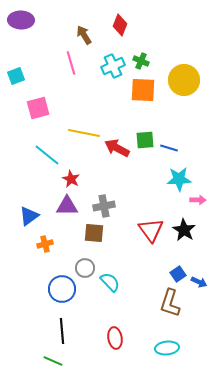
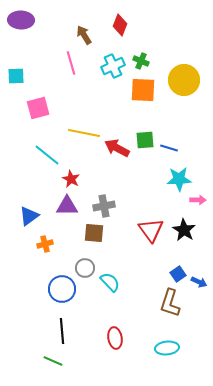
cyan square: rotated 18 degrees clockwise
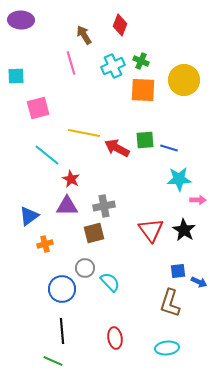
brown square: rotated 20 degrees counterclockwise
blue square: moved 3 px up; rotated 28 degrees clockwise
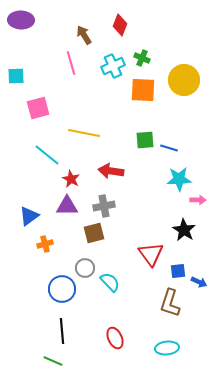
green cross: moved 1 px right, 3 px up
red arrow: moved 6 px left, 23 px down; rotated 20 degrees counterclockwise
red triangle: moved 24 px down
red ellipse: rotated 15 degrees counterclockwise
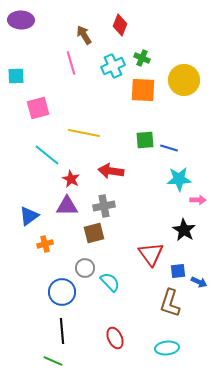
blue circle: moved 3 px down
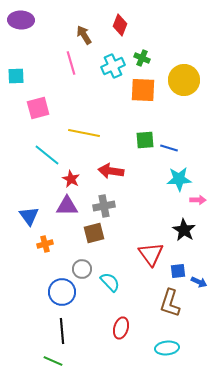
blue triangle: rotated 30 degrees counterclockwise
gray circle: moved 3 px left, 1 px down
red ellipse: moved 6 px right, 10 px up; rotated 40 degrees clockwise
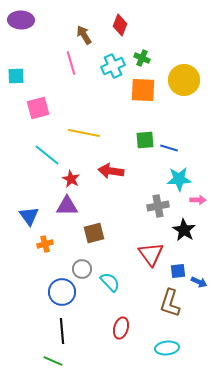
gray cross: moved 54 px right
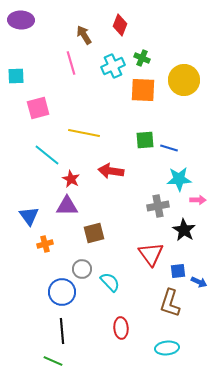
red ellipse: rotated 20 degrees counterclockwise
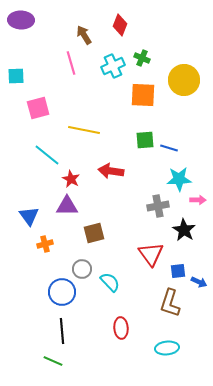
orange square: moved 5 px down
yellow line: moved 3 px up
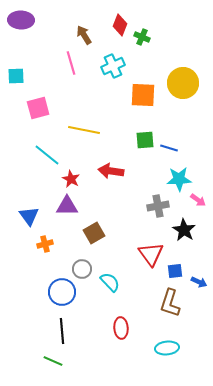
green cross: moved 21 px up
yellow circle: moved 1 px left, 3 px down
pink arrow: rotated 35 degrees clockwise
brown square: rotated 15 degrees counterclockwise
blue square: moved 3 px left
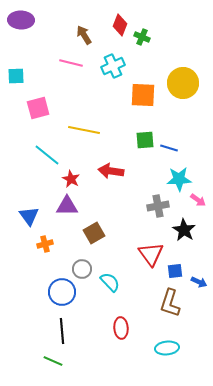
pink line: rotated 60 degrees counterclockwise
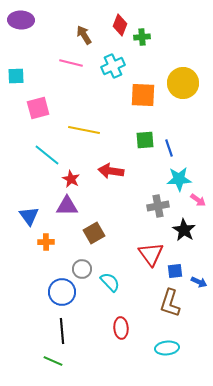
green cross: rotated 28 degrees counterclockwise
blue line: rotated 54 degrees clockwise
orange cross: moved 1 px right, 2 px up; rotated 14 degrees clockwise
